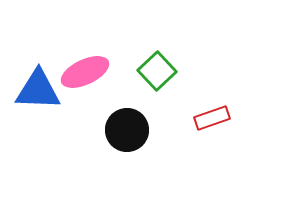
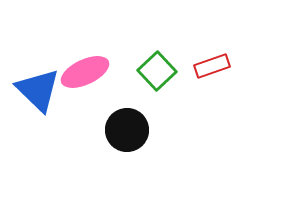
blue triangle: rotated 42 degrees clockwise
red rectangle: moved 52 px up
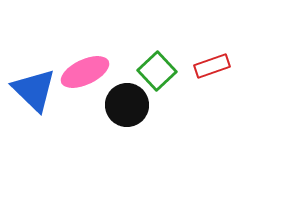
blue triangle: moved 4 px left
black circle: moved 25 px up
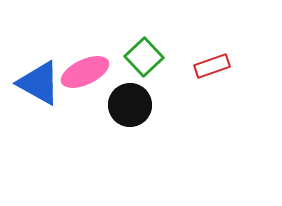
green square: moved 13 px left, 14 px up
blue triangle: moved 5 px right, 7 px up; rotated 15 degrees counterclockwise
black circle: moved 3 px right
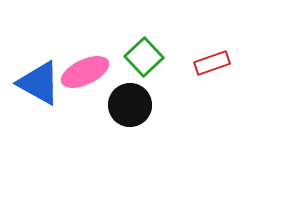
red rectangle: moved 3 px up
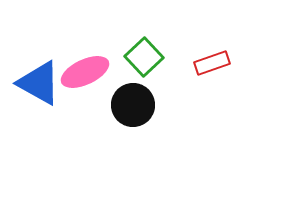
black circle: moved 3 px right
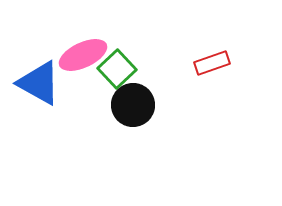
green square: moved 27 px left, 12 px down
pink ellipse: moved 2 px left, 17 px up
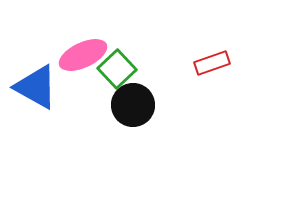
blue triangle: moved 3 px left, 4 px down
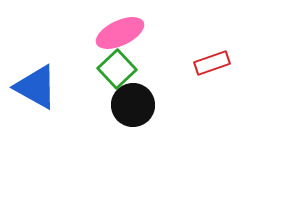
pink ellipse: moved 37 px right, 22 px up
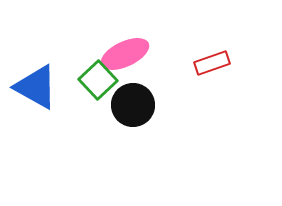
pink ellipse: moved 5 px right, 21 px down
green square: moved 19 px left, 11 px down
